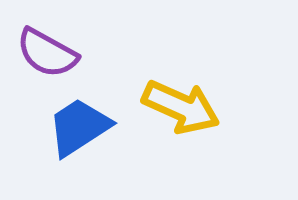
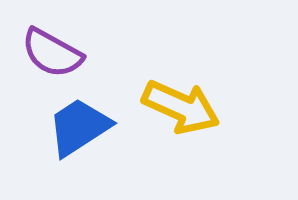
purple semicircle: moved 5 px right
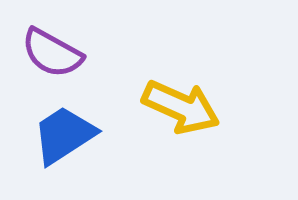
blue trapezoid: moved 15 px left, 8 px down
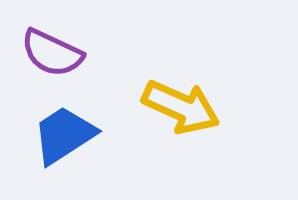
purple semicircle: rotated 4 degrees counterclockwise
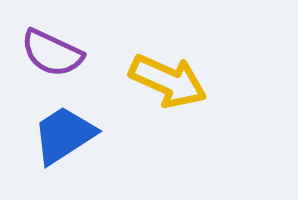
yellow arrow: moved 13 px left, 26 px up
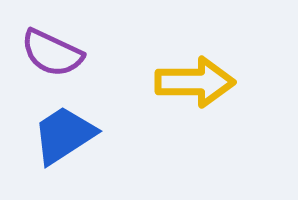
yellow arrow: moved 27 px right, 1 px down; rotated 24 degrees counterclockwise
